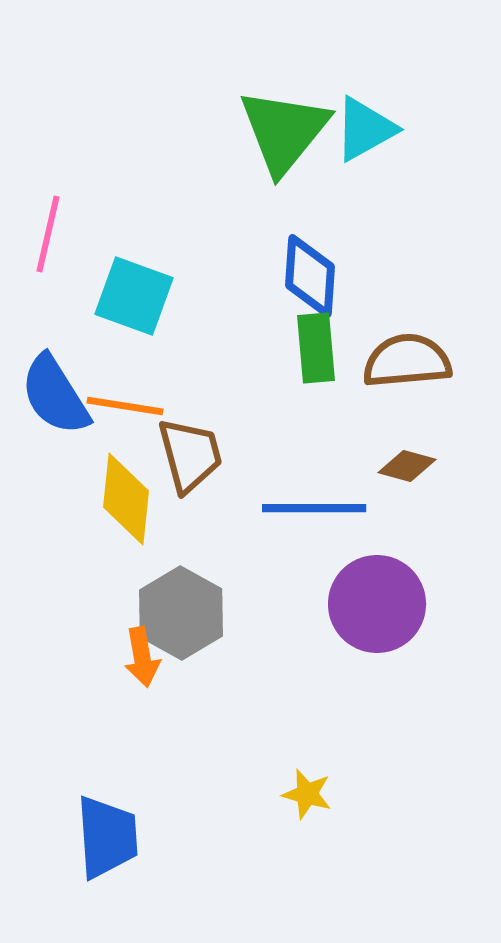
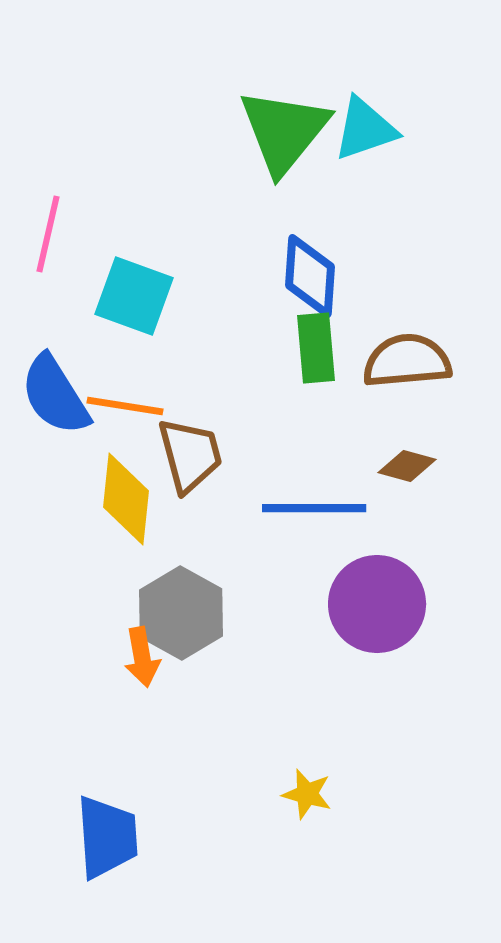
cyan triangle: rotated 10 degrees clockwise
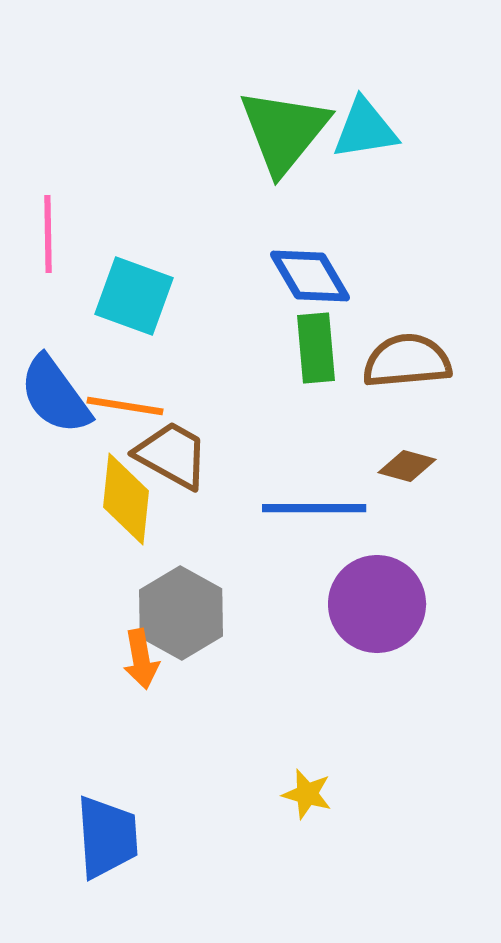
cyan triangle: rotated 10 degrees clockwise
pink line: rotated 14 degrees counterclockwise
blue diamond: rotated 34 degrees counterclockwise
blue semicircle: rotated 4 degrees counterclockwise
brown trapezoid: moved 18 px left; rotated 46 degrees counterclockwise
orange arrow: moved 1 px left, 2 px down
